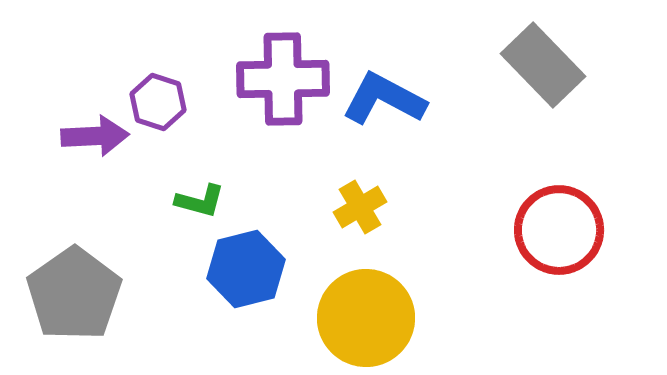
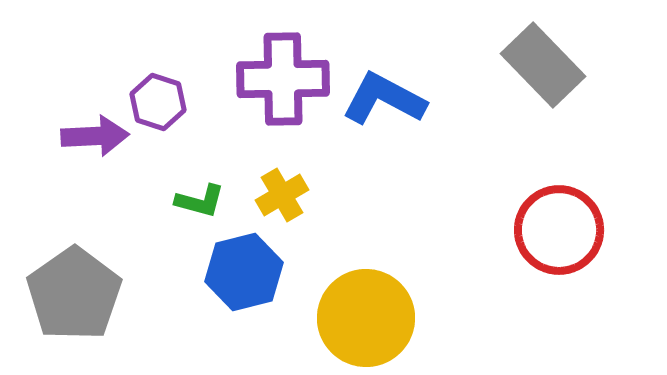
yellow cross: moved 78 px left, 12 px up
blue hexagon: moved 2 px left, 3 px down
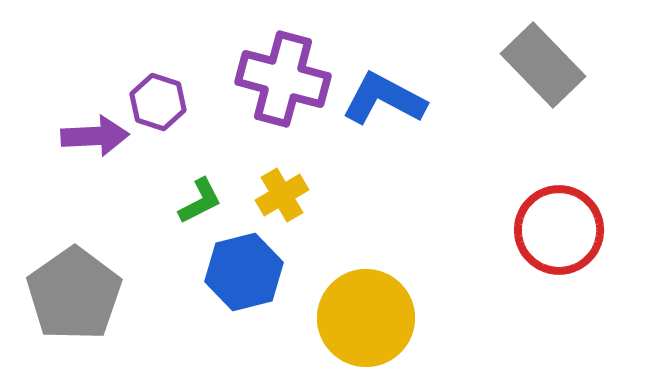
purple cross: rotated 16 degrees clockwise
green L-shape: rotated 42 degrees counterclockwise
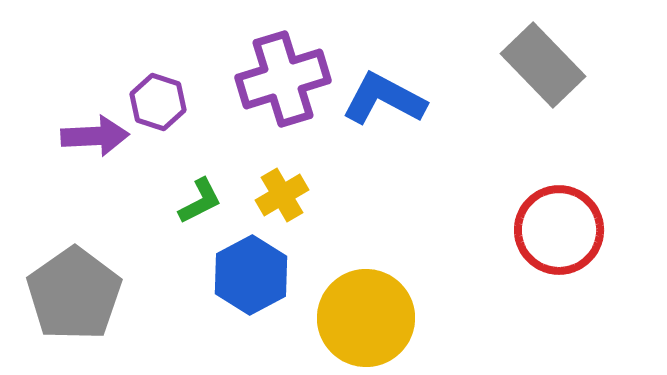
purple cross: rotated 32 degrees counterclockwise
blue hexagon: moved 7 px right, 3 px down; rotated 14 degrees counterclockwise
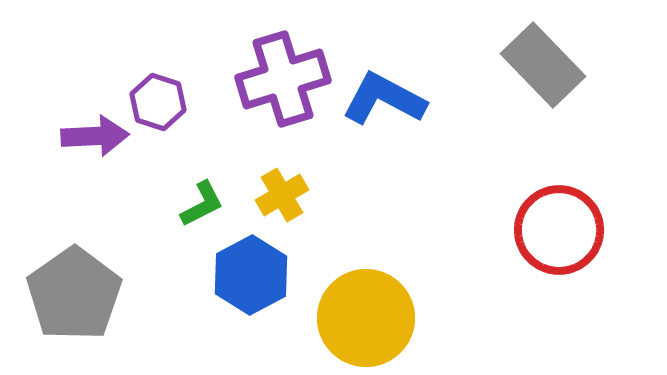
green L-shape: moved 2 px right, 3 px down
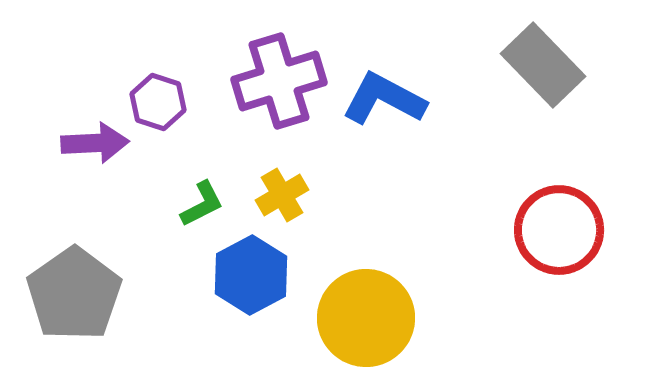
purple cross: moved 4 px left, 2 px down
purple arrow: moved 7 px down
